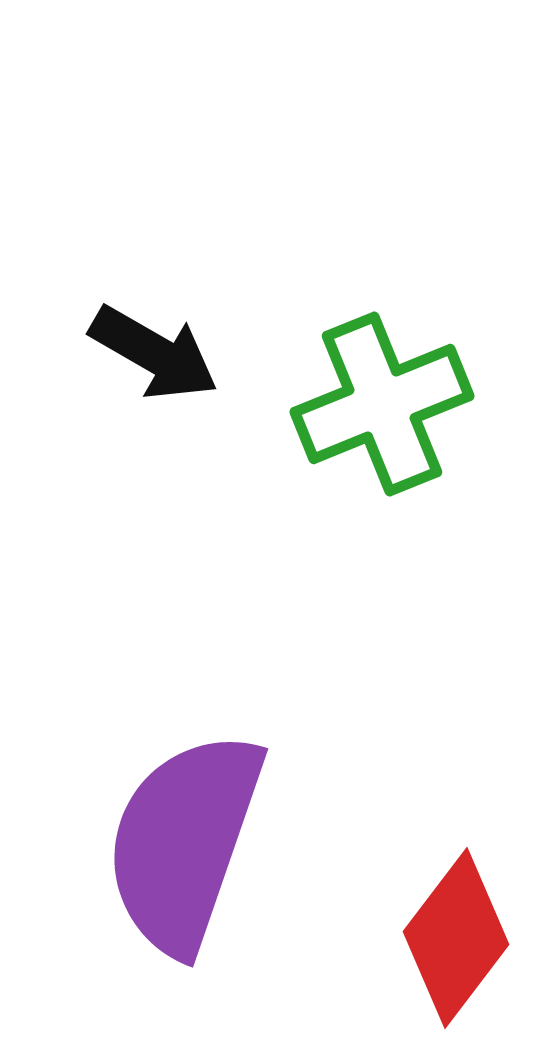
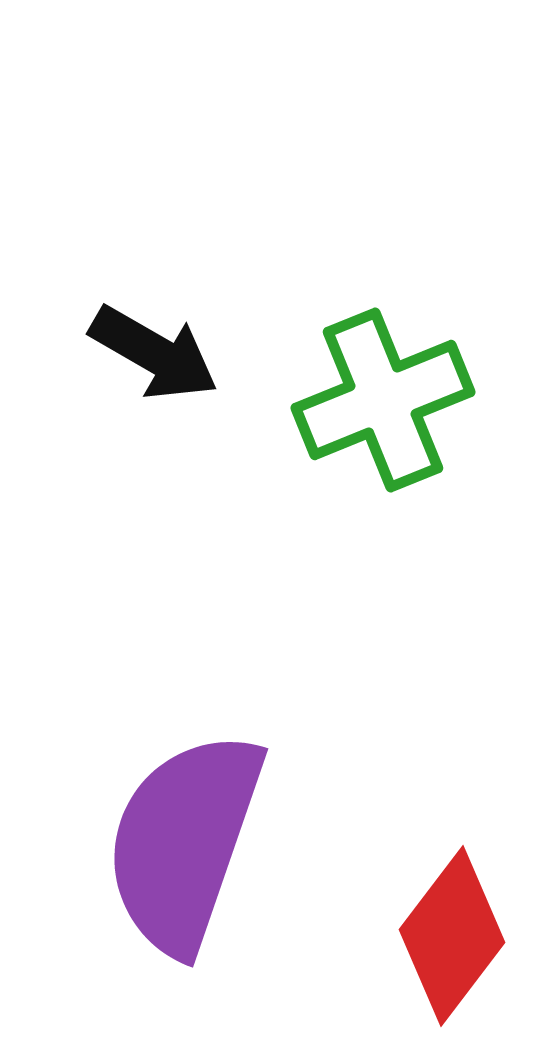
green cross: moved 1 px right, 4 px up
red diamond: moved 4 px left, 2 px up
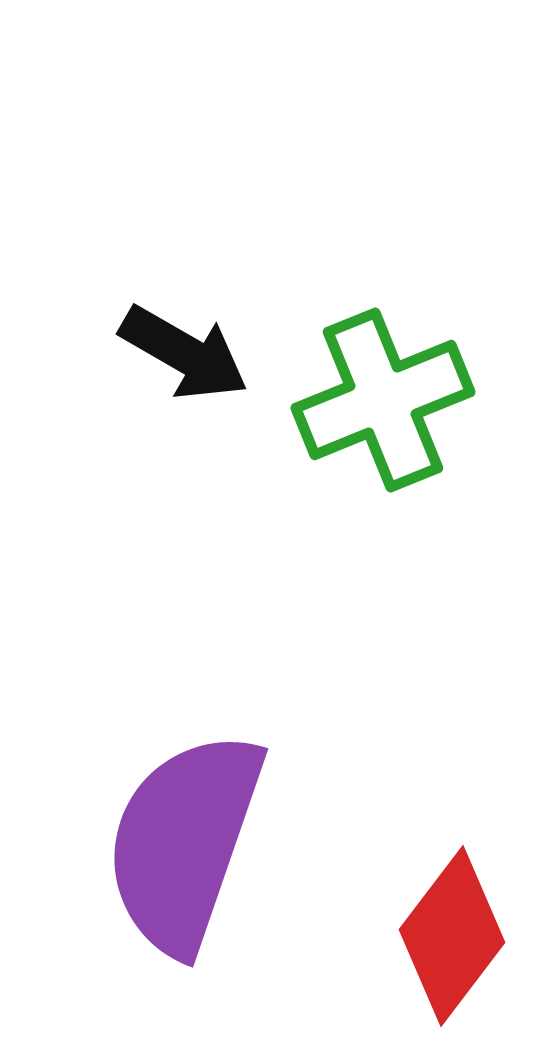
black arrow: moved 30 px right
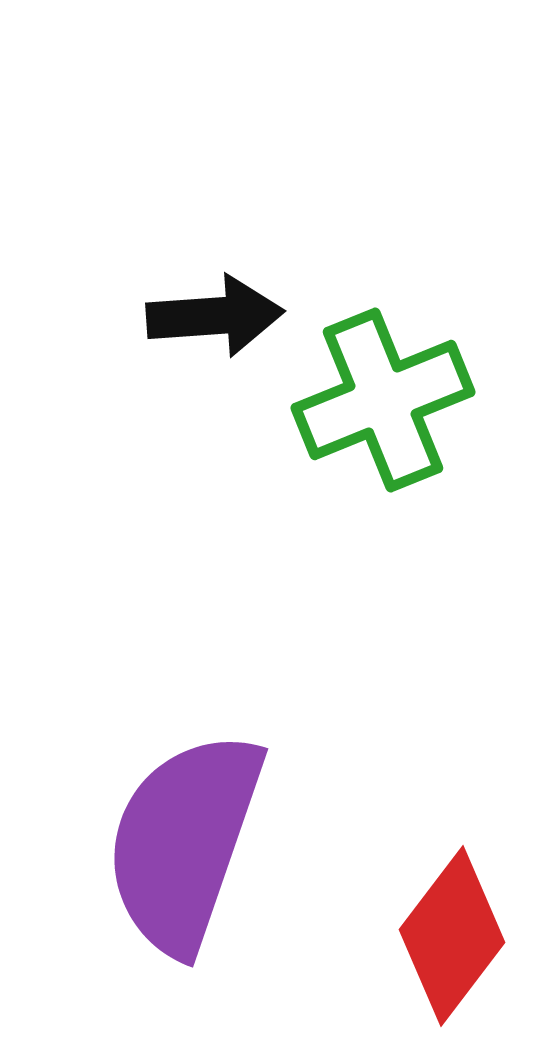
black arrow: moved 31 px right, 37 px up; rotated 34 degrees counterclockwise
